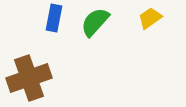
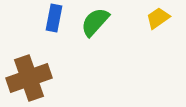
yellow trapezoid: moved 8 px right
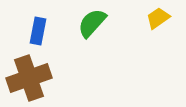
blue rectangle: moved 16 px left, 13 px down
green semicircle: moved 3 px left, 1 px down
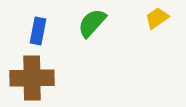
yellow trapezoid: moved 1 px left
brown cross: moved 3 px right; rotated 18 degrees clockwise
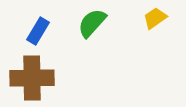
yellow trapezoid: moved 2 px left
blue rectangle: rotated 20 degrees clockwise
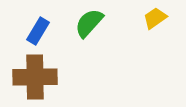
green semicircle: moved 3 px left
brown cross: moved 3 px right, 1 px up
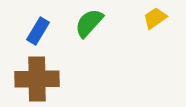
brown cross: moved 2 px right, 2 px down
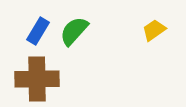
yellow trapezoid: moved 1 px left, 12 px down
green semicircle: moved 15 px left, 8 px down
